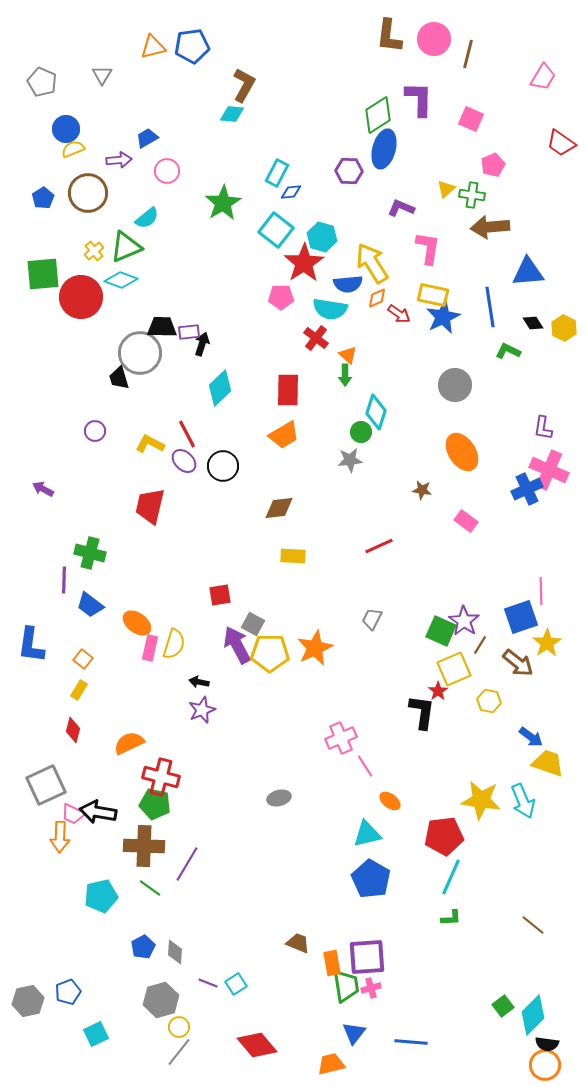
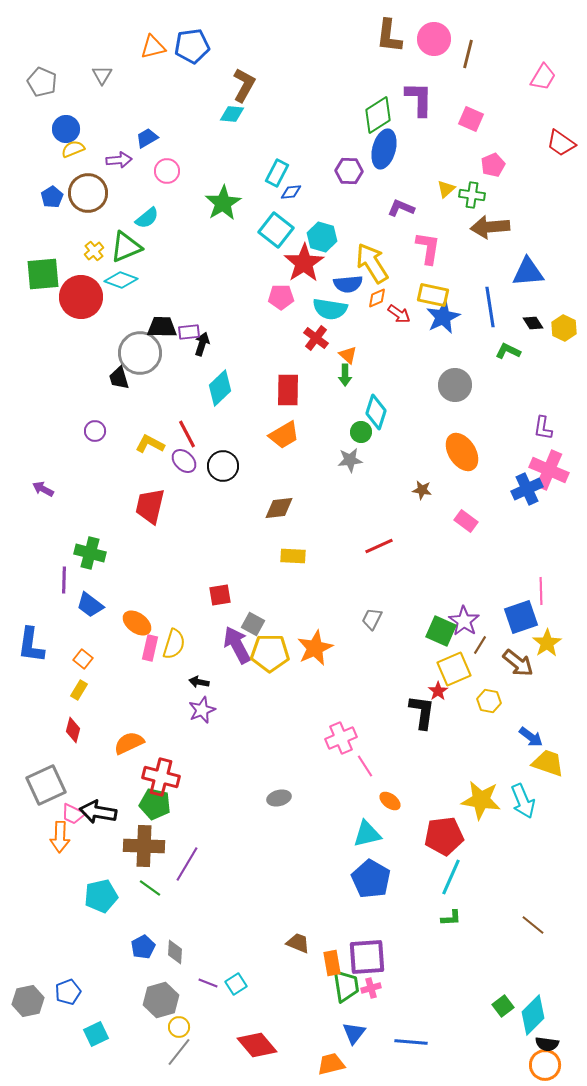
blue pentagon at (43, 198): moved 9 px right, 1 px up
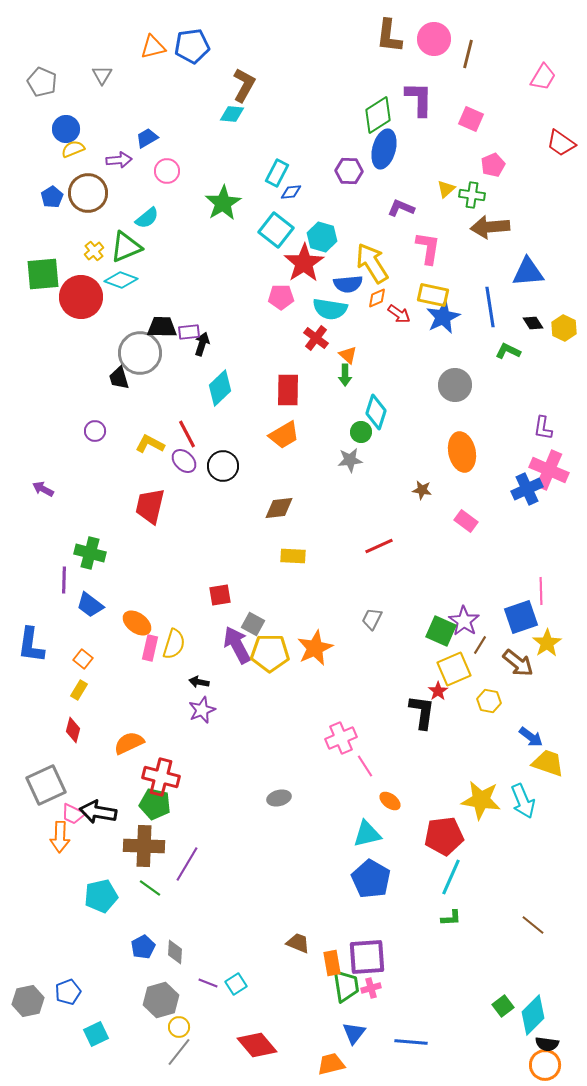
orange ellipse at (462, 452): rotated 21 degrees clockwise
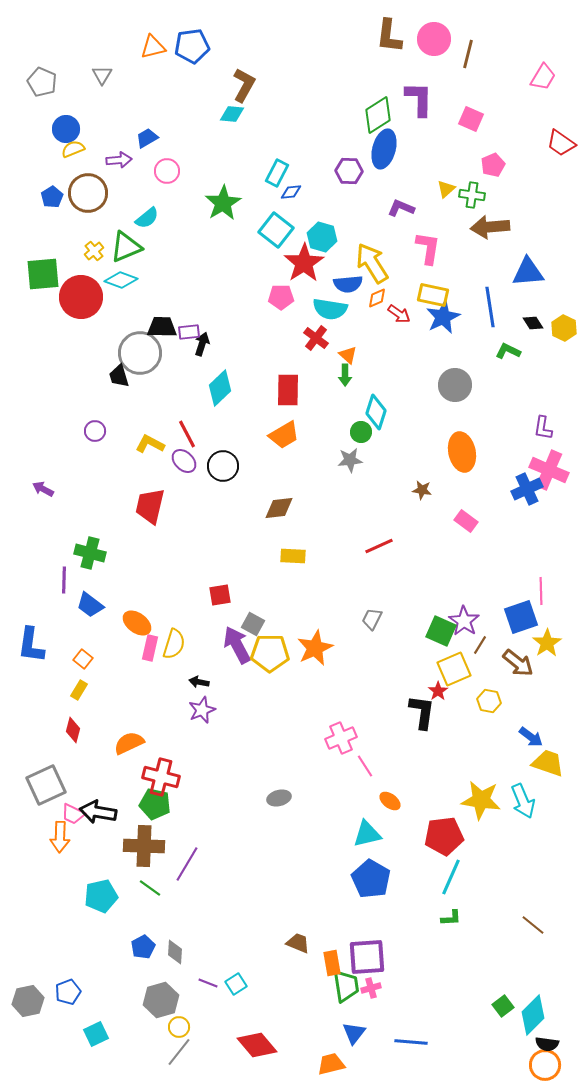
black trapezoid at (119, 378): moved 2 px up
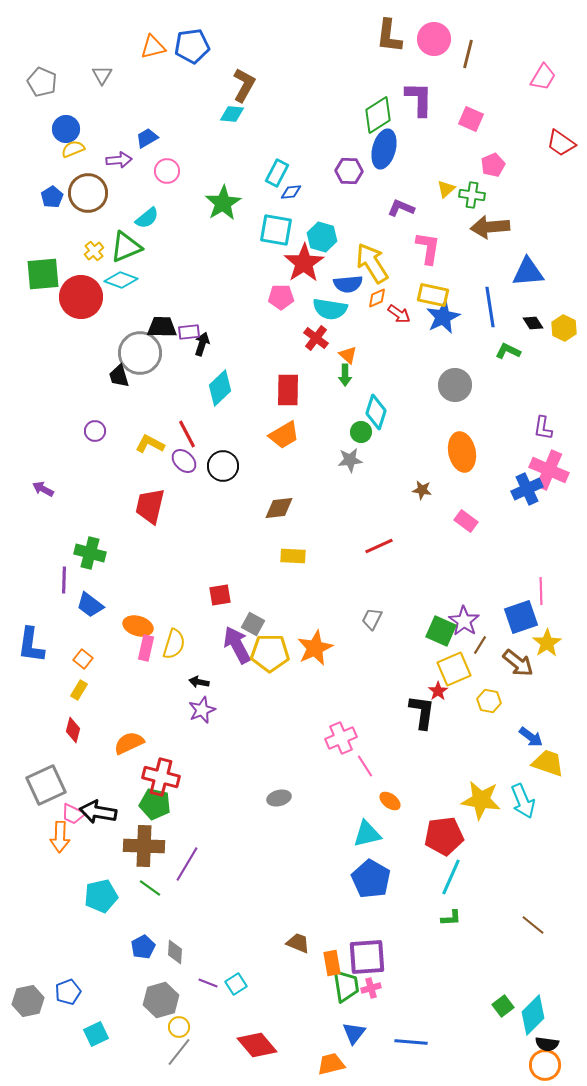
cyan square at (276, 230): rotated 28 degrees counterclockwise
orange ellipse at (137, 623): moved 1 px right, 3 px down; rotated 20 degrees counterclockwise
pink rectangle at (150, 648): moved 4 px left
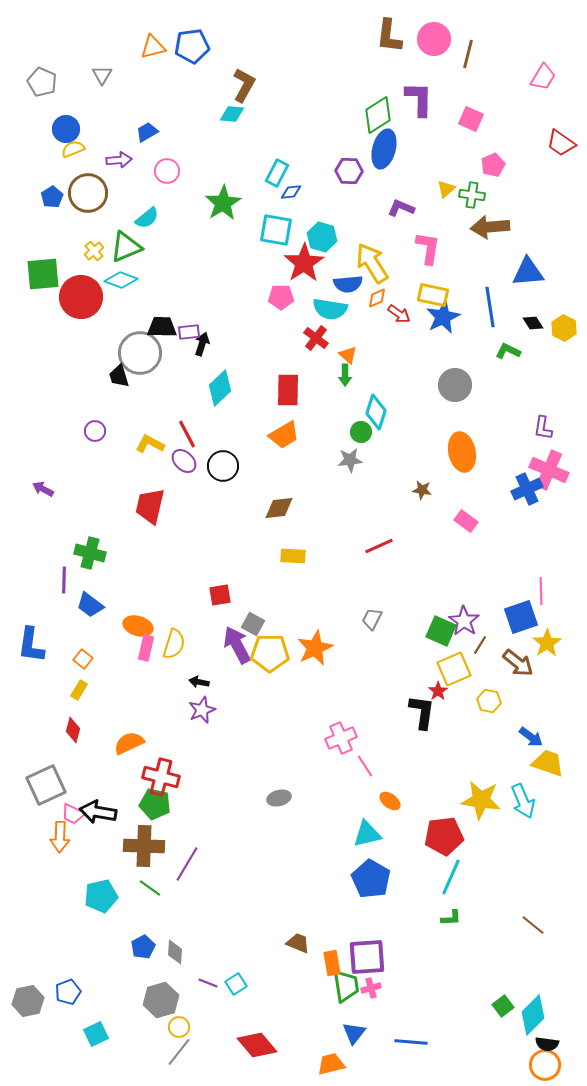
blue trapezoid at (147, 138): moved 6 px up
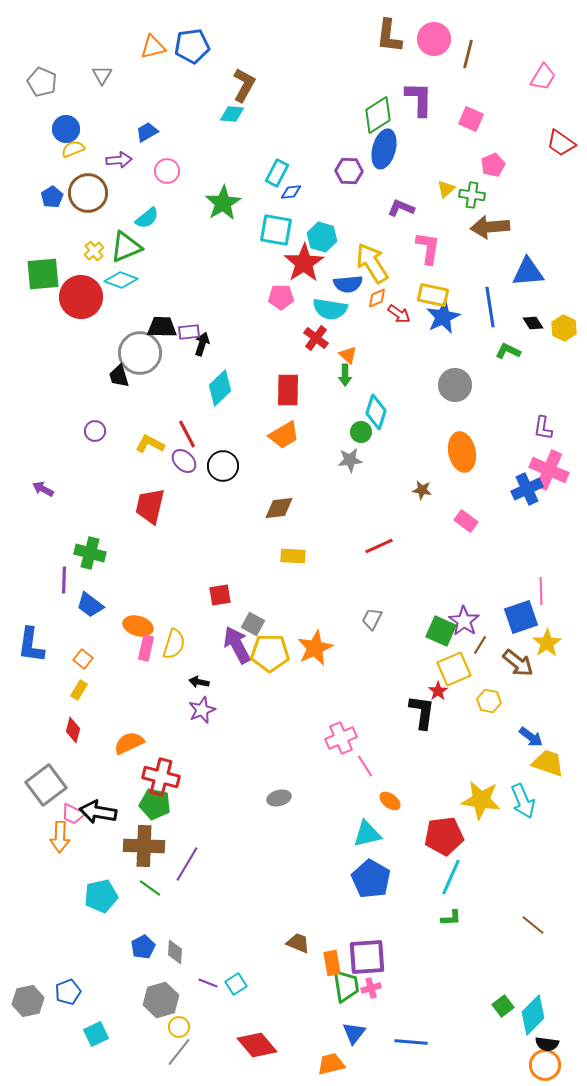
gray square at (46, 785): rotated 12 degrees counterclockwise
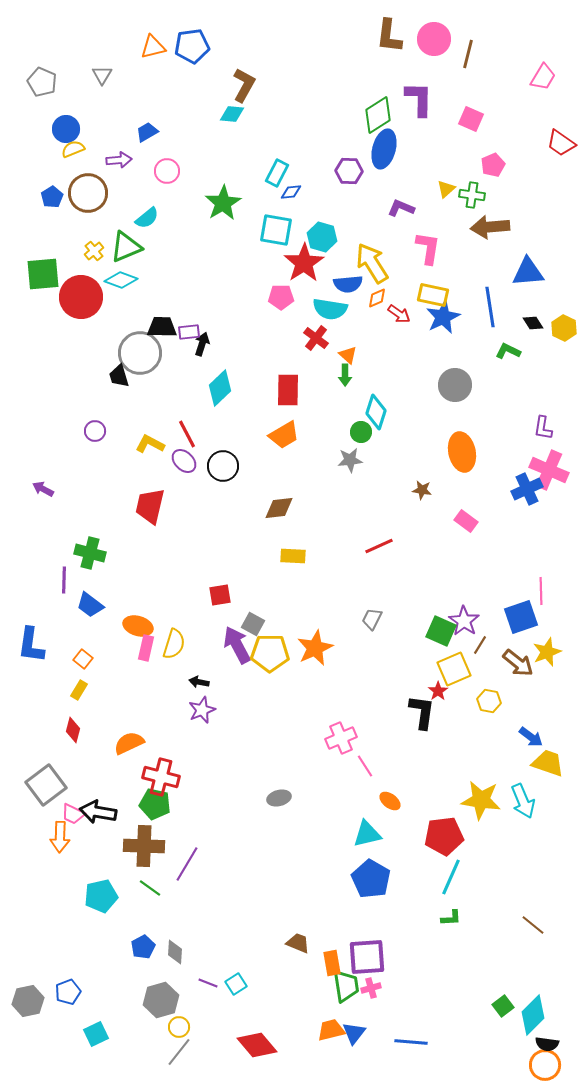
yellow star at (547, 643): moved 9 px down; rotated 12 degrees clockwise
orange trapezoid at (331, 1064): moved 34 px up
